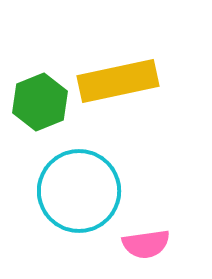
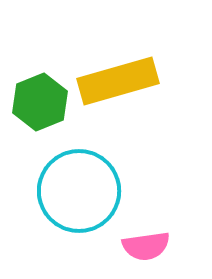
yellow rectangle: rotated 4 degrees counterclockwise
pink semicircle: moved 2 px down
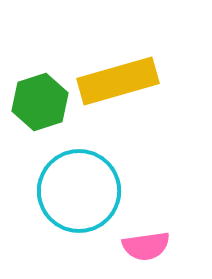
green hexagon: rotated 4 degrees clockwise
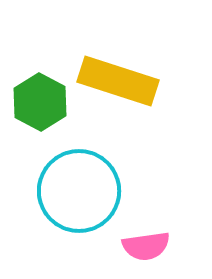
yellow rectangle: rotated 34 degrees clockwise
green hexagon: rotated 14 degrees counterclockwise
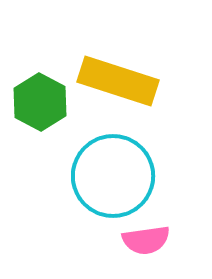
cyan circle: moved 34 px right, 15 px up
pink semicircle: moved 6 px up
